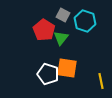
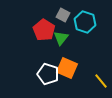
cyan hexagon: moved 1 px down
orange square: rotated 15 degrees clockwise
yellow line: rotated 28 degrees counterclockwise
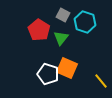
red pentagon: moved 5 px left
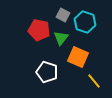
red pentagon: rotated 20 degrees counterclockwise
orange square: moved 11 px right, 11 px up
white pentagon: moved 1 px left, 2 px up
yellow line: moved 7 px left
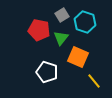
gray square: moved 1 px left; rotated 32 degrees clockwise
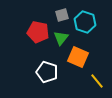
gray square: rotated 16 degrees clockwise
red pentagon: moved 1 px left, 2 px down
yellow line: moved 3 px right
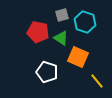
green triangle: rotated 35 degrees counterclockwise
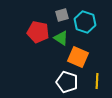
white pentagon: moved 20 px right, 10 px down
yellow line: rotated 42 degrees clockwise
